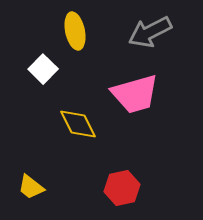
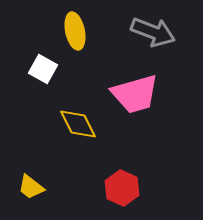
gray arrow: moved 3 px right; rotated 132 degrees counterclockwise
white square: rotated 16 degrees counterclockwise
red hexagon: rotated 24 degrees counterclockwise
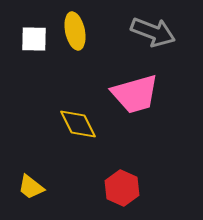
white square: moved 9 px left, 30 px up; rotated 28 degrees counterclockwise
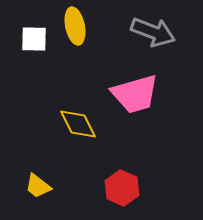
yellow ellipse: moved 5 px up
yellow trapezoid: moved 7 px right, 1 px up
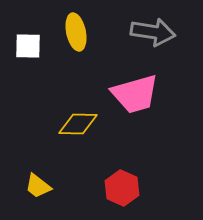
yellow ellipse: moved 1 px right, 6 px down
gray arrow: rotated 12 degrees counterclockwise
white square: moved 6 px left, 7 px down
yellow diamond: rotated 63 degrees counterclockwise
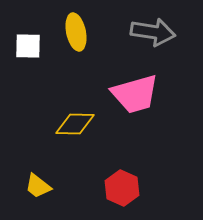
yellow diamond: moved 3 px left
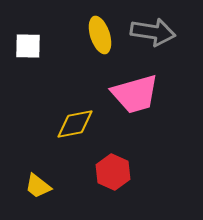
yellow ellipse: moved 24 px right, 3 px down; rotated 6 degrees counterclockwise
yellow diamond: rotated 12 degrees counterclockwise
red hexagon: moved 9 px left, 16 px up
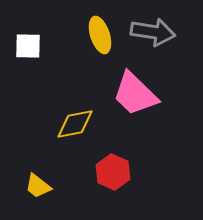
pink trapezoid: rotated 60 degrees clockwise
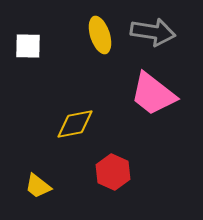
pink trapezoid: moved 18 px right; rotated 6 degrees counterclockwise
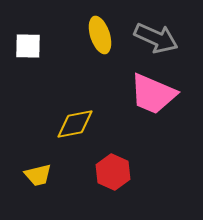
gray arrow: moved 3 px right, 6 px down; rotated 15 degrees clockwise
pink trapezoid: rotated 15 degrees counterclockwise
yellow trapezoid: moved 11 px up; rotated 52 degrees counterclockwise
